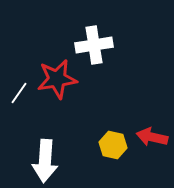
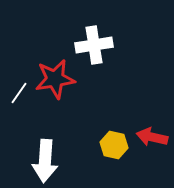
red star: moved 2 px left
yellow hexagon: moved 1 px right
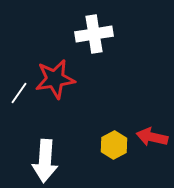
white cross: moved 11 px up
yellow hexagon: rotated 20 degrees clockwise
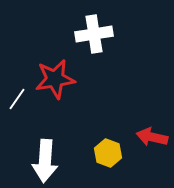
white line: moved 2 px left, 6 px down
yellow hexagon: moved 6 px left, 8 px down; rotated 12 degrees counterclockwise
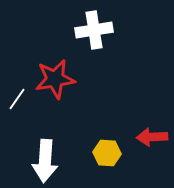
white cross: moved 4 px up
red arrow: rotated 16 degrees counterclockwise
yellow hexagon: moved 1 px left; rotated 16 degrees counterclockwise
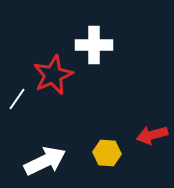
white cross: moved 15 px down; rotated 9 degrees clockwise
red star: moved 2 px left, 4 px up; rotated 15 degrees counterclockwise
red arrow: moved 2 px up; rotated 12 degrees counterclockwise
white arrow: rotated 120 degrees counterclockwise
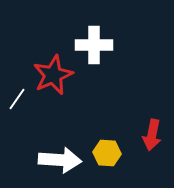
red arrow: rotated 64 degrees counterclockwise
white arrow: moved 15 px right, 1 px up; rotated 30 degrees clockwise
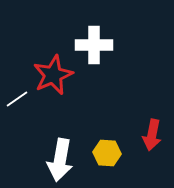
white line: rotated 20 degrees clockwise
white arrow: rotated 96 degrees clockwise
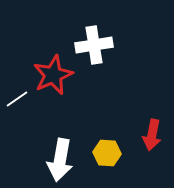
white cross: rotated 9 degrees counterclockwise
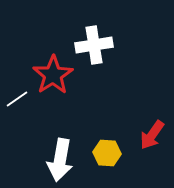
red star: rotated 9 degrees counterclockwise
red arrow: rotated 24 degrees clockwise
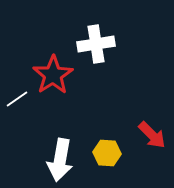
white cross: moved 2 px right, 1 px up
red arrow: rotated 80 degrees counterclockwise
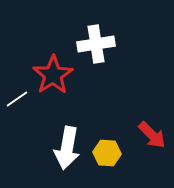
white arrow: moved 7 px right, 12 px up
